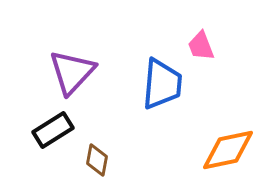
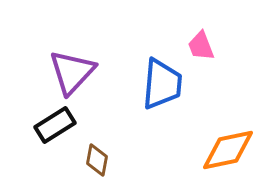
black rectangle: moved 2 px right, 5 px up
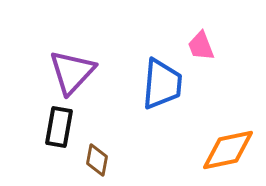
black rectangle: moved 4 px right, 2 px down; rotated 48 degrees counterclockwise
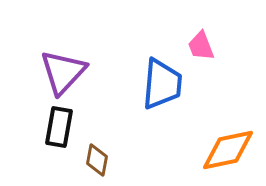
purple triangle: moved 9 px left
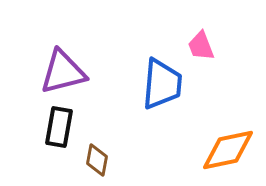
purple triangle: rotated 33 degrees clockwise
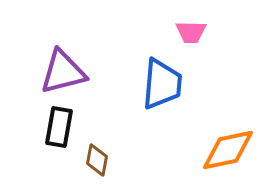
pink trapezoid: moved 10 px left, 14 px up; rotated 68 degrees counterclockwise
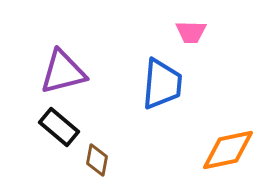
black rectangle: rotated 60 degrees counterclockwise
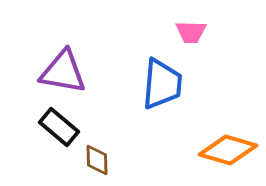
purple triangle: rotated 24 degrees clockwise
orange diamond: rotated 28 degrees clockwise
brown diamond: rotated 12 degrees counterclockwise
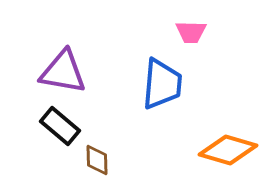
black rectangle: moved 1 px right, 1 px up
